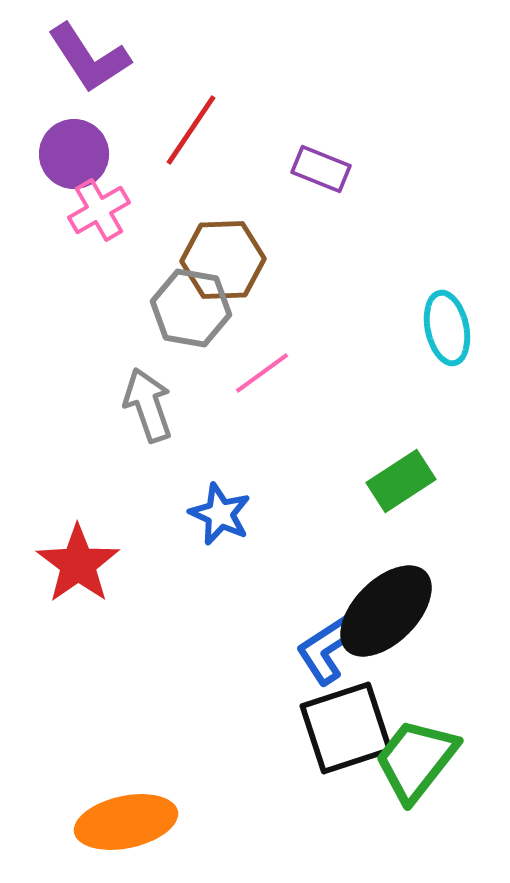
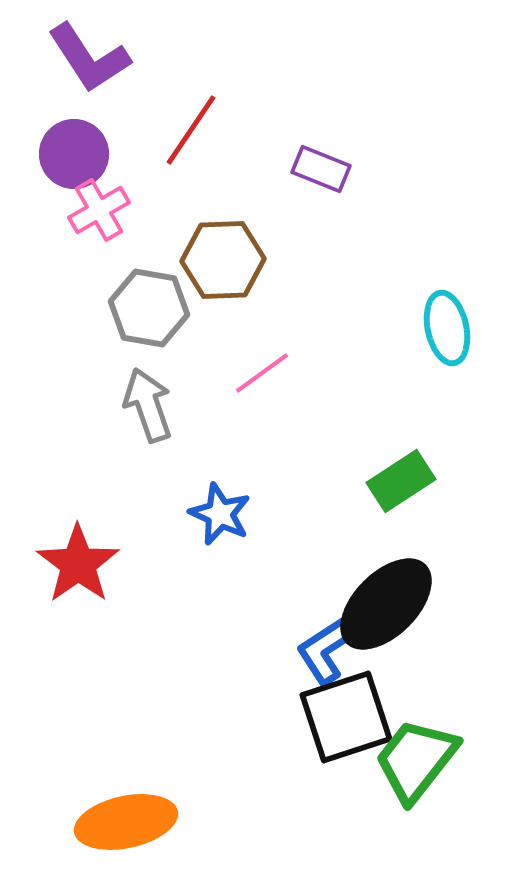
gray hexagon: moved 42 px left
black ellipse: moved 7 px up
black square: moved 11 px up
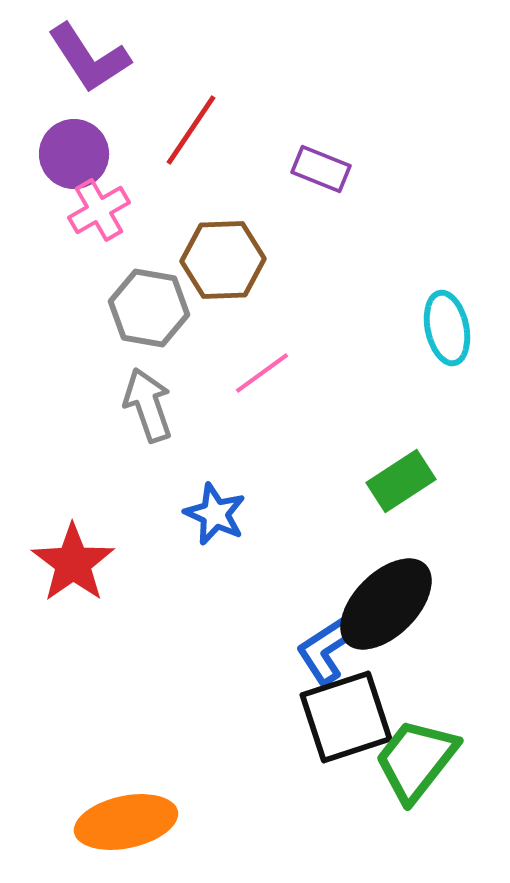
blue star: moved 5 px left
red star: moved 5 px left, 1 px up
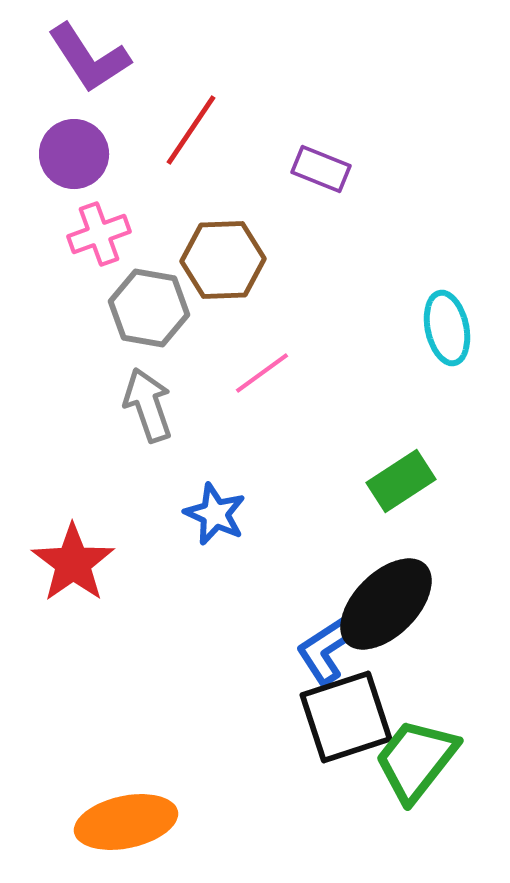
pink cross: moved 24 px down; rotated 10 degrees clockwise
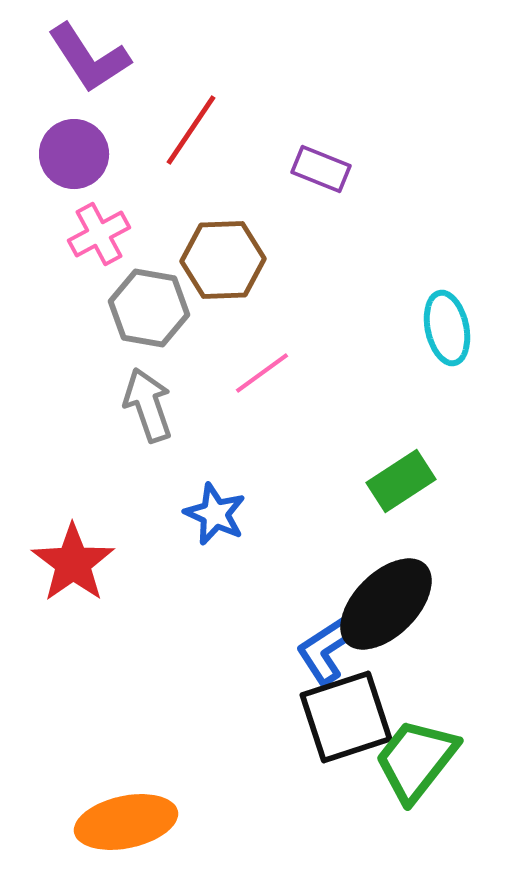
pink cross: rotated 8 degrees counterclockwise
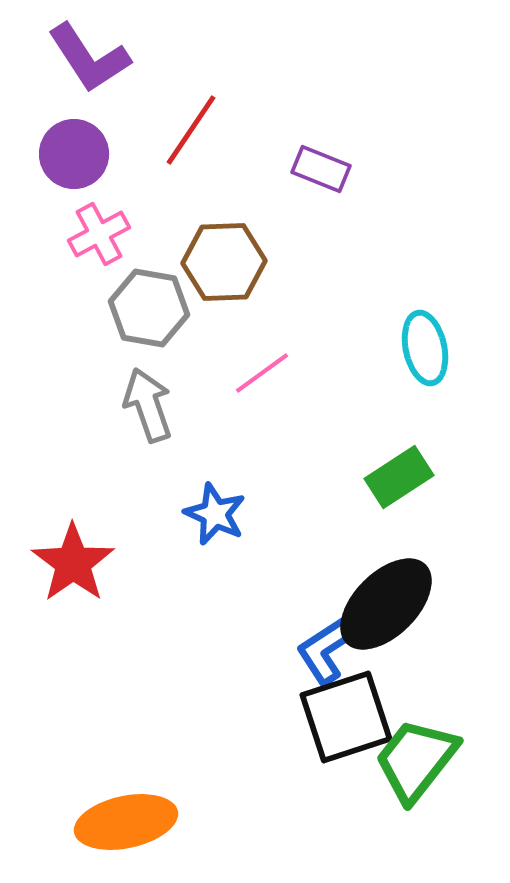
brown hexagon: moved 1 px right, 2 px down
cyan ellipse: moved 22 px left, 20 px down
green rectangle: moved 2 px left, 4 px up
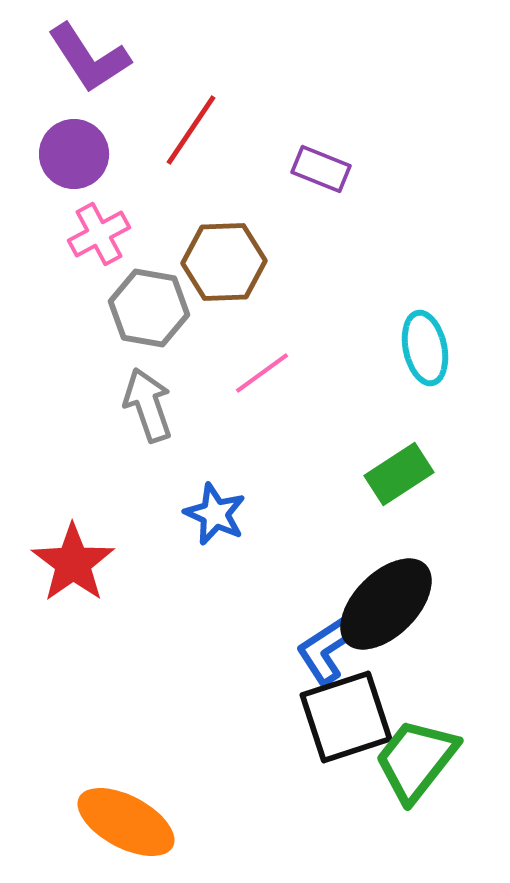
green rectangle: moved 3 px up
orange ellipse: rotated 40 degrees clockwise
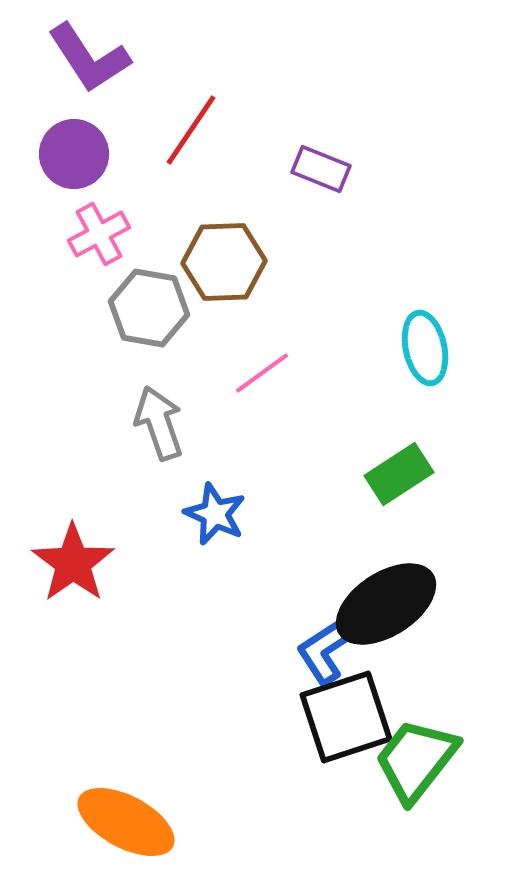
gray arrow: moved 11 px right, 18 px down
black ellipse: rotated 12 degrees clockwise
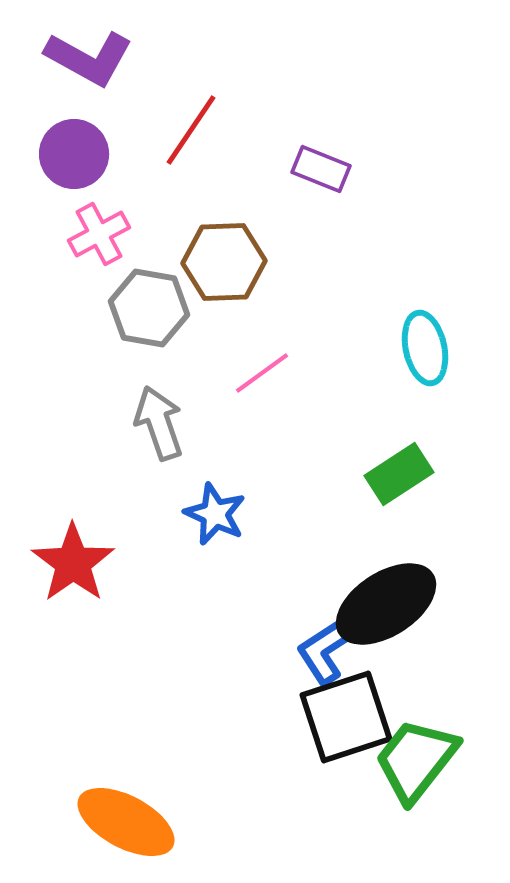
purple L-shape: rotated 28 degrees counterclockwise
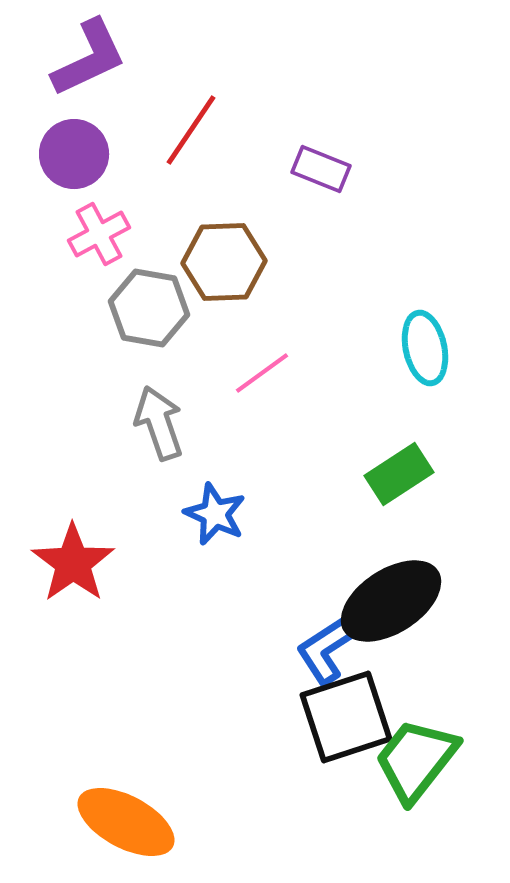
purple L-shape: rotated 54 degrees counterclockwise
black ellipse: moved 5 px right, 3 px up
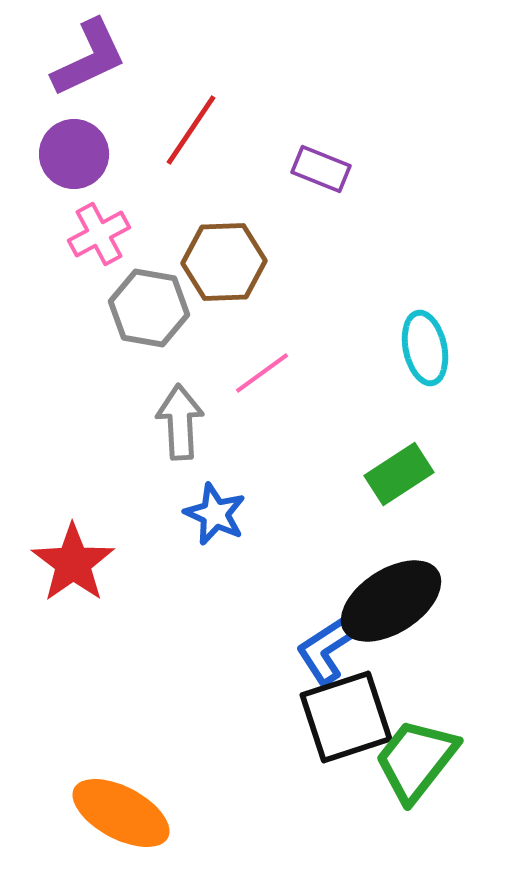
gray arrow: moved 21 px right, 1 px up; rotated 16 degrees clockwise
orange ellipse: moved 5 px left, 9 px up
